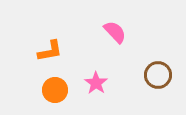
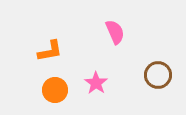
pink semicircle: rotated 20 degrees clockwise
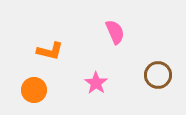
orange L-shape: rotated 24 degrees clockwise
orange circle: moved 21 px left
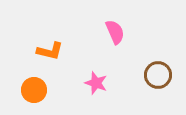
pink star: rotated 15 degrees counterclockwise
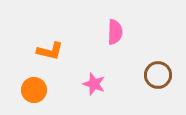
pink semicircle: rotated 25 degrees clockwise
pink star: moved 2 px left, 1 px down
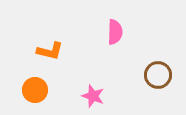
pink star: moved 1 px left, 12 px down
orange circle: moved 1 px right
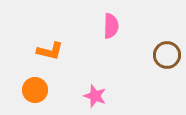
pink semicircle: moved 4 px left, 6 px up
brown circle: moved 9 px right, 20 px up
pink star: moved 2 px right
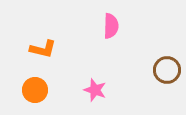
orange L-shape: moved 7 px left, 2 px up
brown circle: moved 15 px down
pink star: moved 6 px up
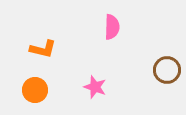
pink semicircle: moved 1 px right, 1 px down
pink star: moved 3 px up
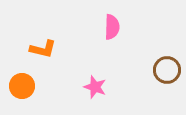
orange circle: moved 13 px left, 4 px up
